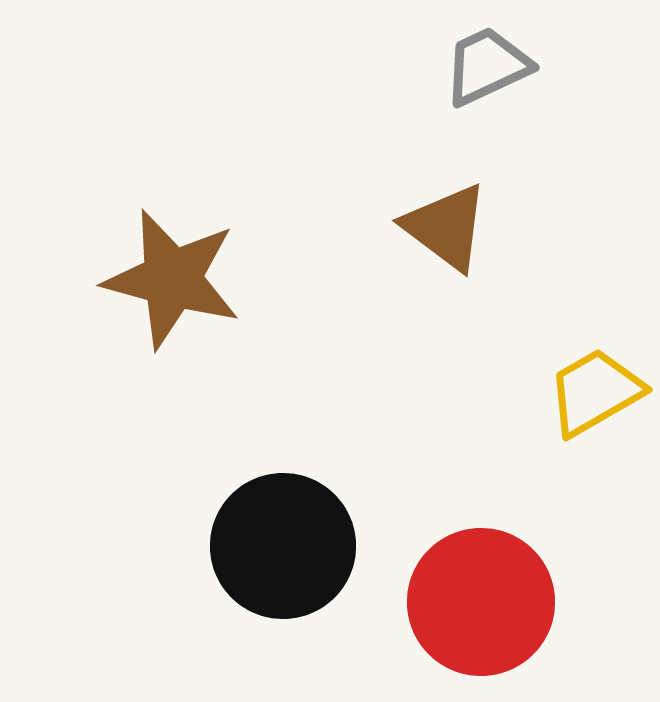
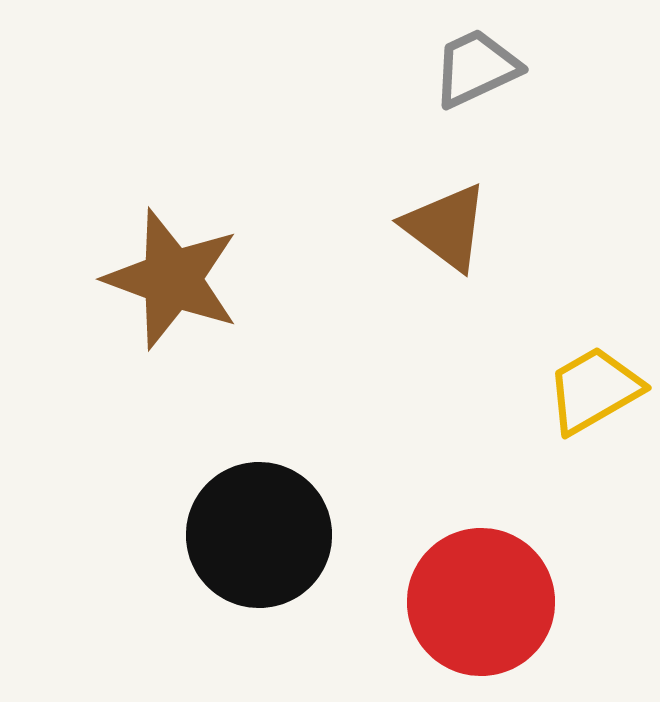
gray trapezoid: moved 11 px left, 2 px down
brown star: rotated 5 degrees clockwise
yellow trapezoid: moved 1 px left, 2 px up
black circle: moved 24 px left, 11 px up
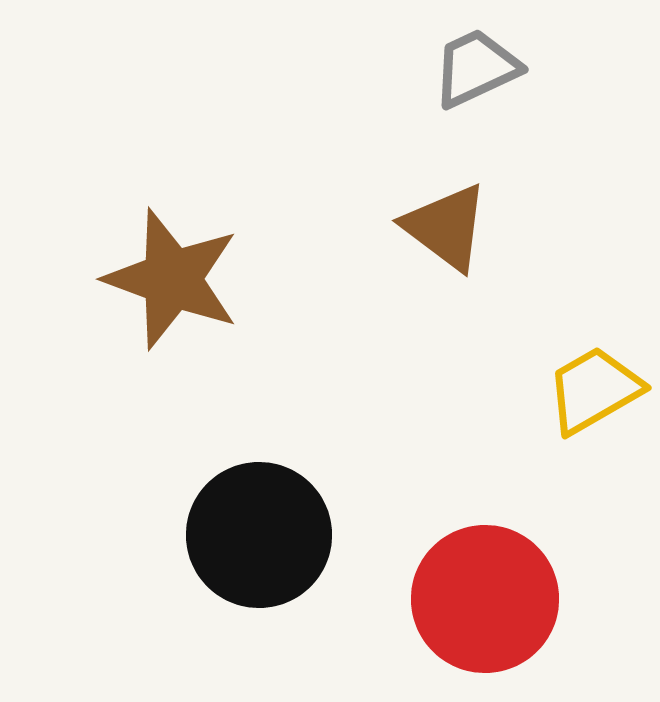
red circle: moved 4 px right, 3 px up
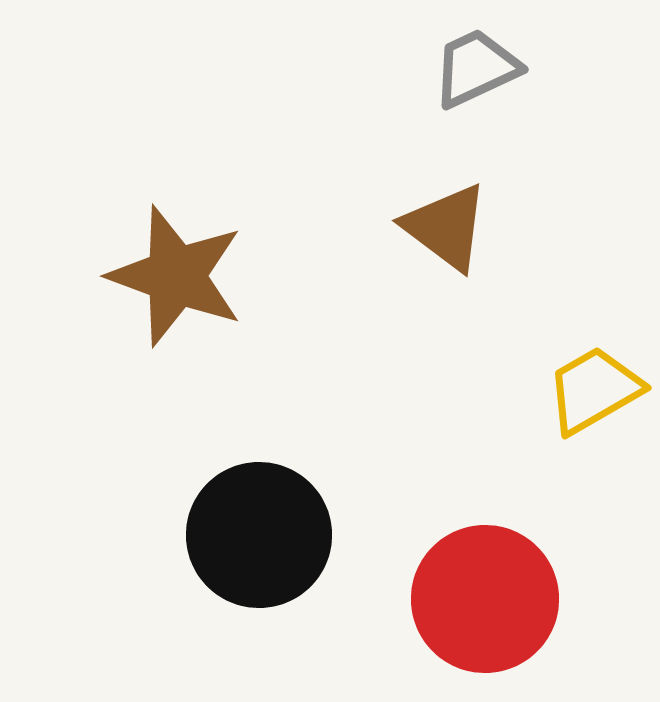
brown star: moved 4 px right, 3 px up
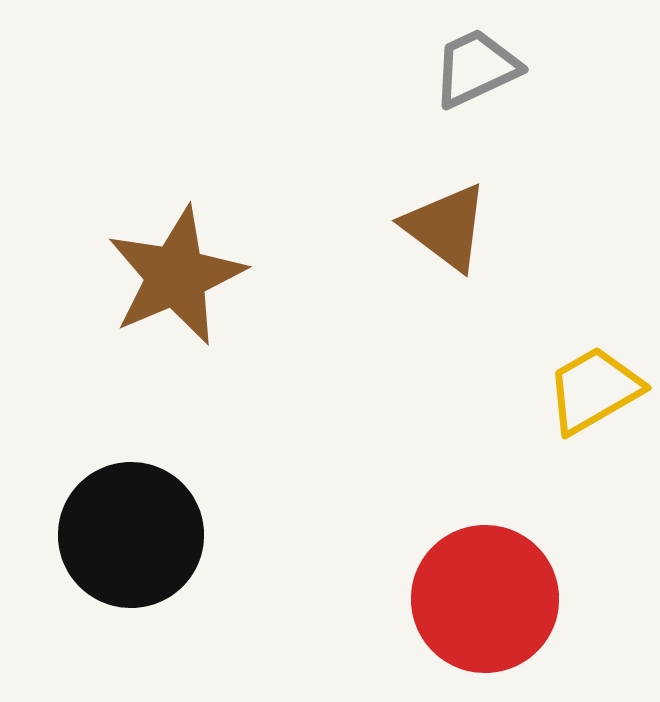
brown star: rotated 29 degrees clockwise
black circle: moved 128 px left
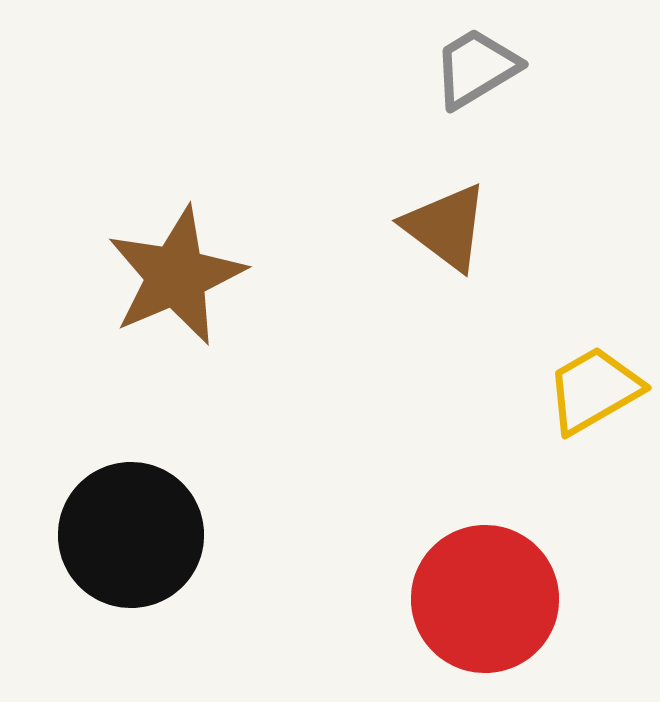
gray trapezoid: rotated 6 degrees counterclockwise
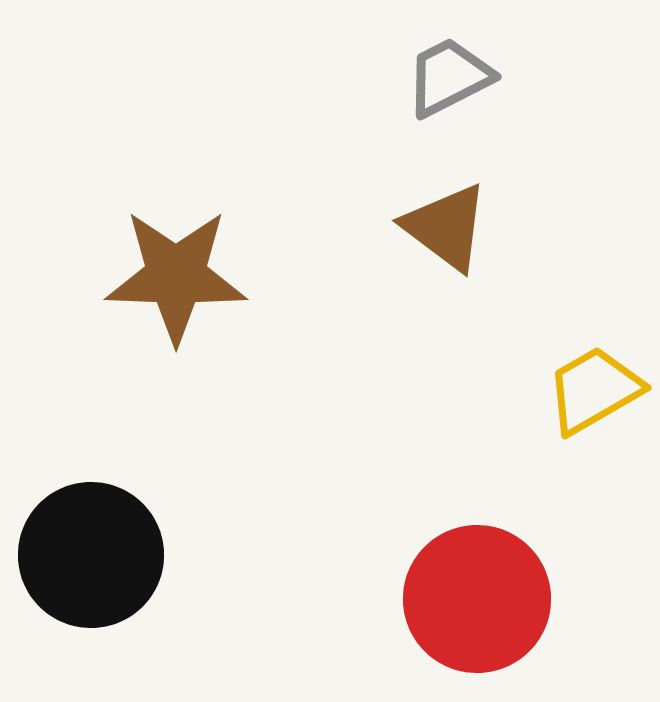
gray trapezoid: moved 27 px left, 9 px down; rotated 4 degrees clockwise
brown star: rotated 25 degrees clockwise
black circle: moved 40 px left, 20 px down
red circle: moved 8 px left
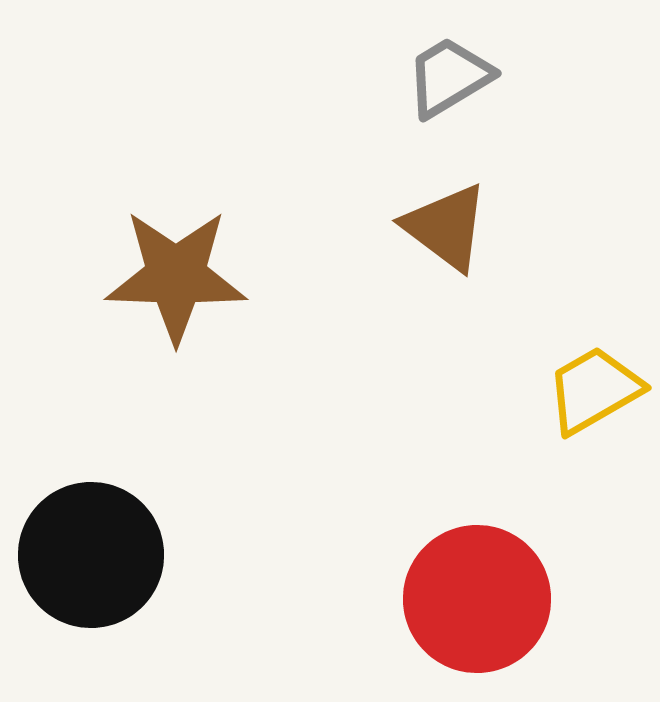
gray trapezoid: rotated 4 degrees counterclockwise
